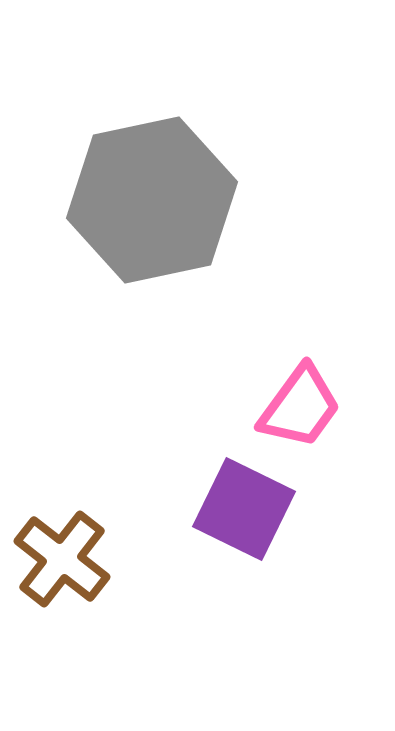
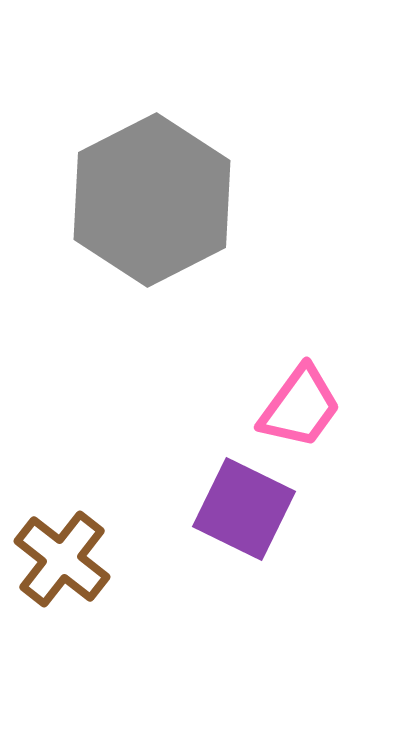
gray hexagon: rotated 15 degrees counterclockwise
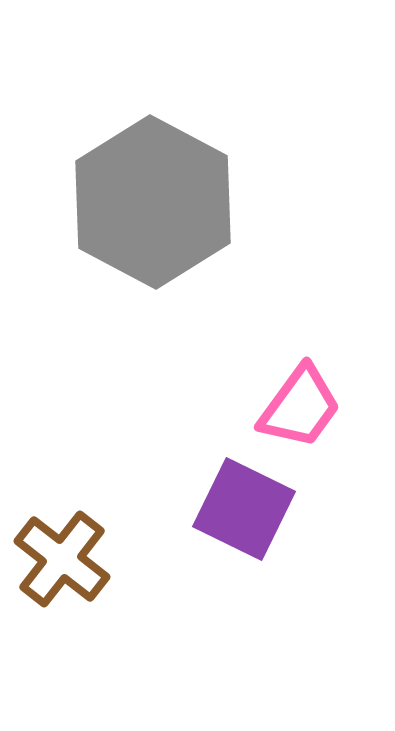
gray hexagon: moved 1 px right, 2 px down; rotated 5 degrees counterclockwise
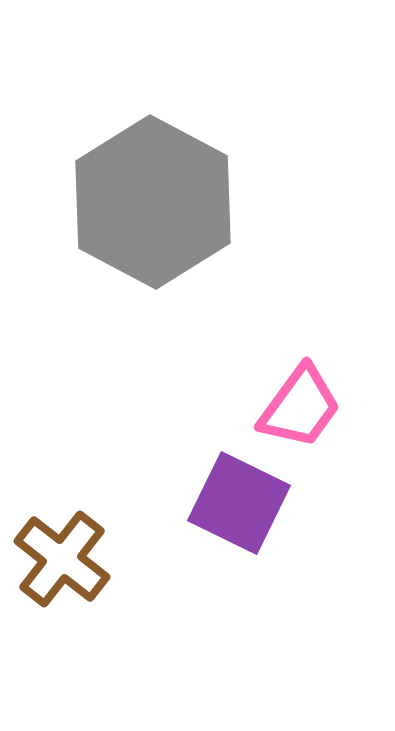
purple square: moved 5 px left, 6 px up
